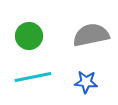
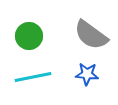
gray semicircle: rotated 132 degrees counterclockwise
blue star: moved 1 px right, 8 px up
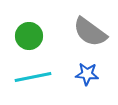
gray semicircle: moved 1 px left, 3 px up
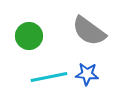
gray semicircle: moved 1 px left, 1 px up
cyan line: moved 16 px right
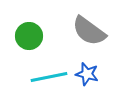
blue star: rotated 10 degrees clockwise
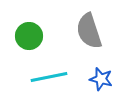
gray semicircle: rotated 36 degrees clockwise
blue star: moved 14 px right, 5 px down
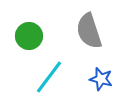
cyan line: rotated 42 degrees counterclockwise
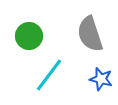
gray semicircle: moved 1 px right, 3 px down
cyan line: moved 2 px up
